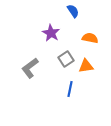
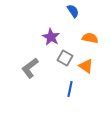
purple star: moved 4 px down
gray square: moved 1 px left, 1 px up; rotated 28 degrees counterclockwise
orange triangle: rotated 42 degrees clockwise
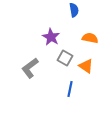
blue semicircle: moved 1 px right, 1 px up; rotated 24 degrees clockwise
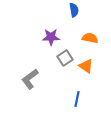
purple star: rotated 30 degrees counterclockwise
gray square: rotated 28 degrees clockwise
gray L-shape: moved 11 px down
blue line: moved 7 px right, 10 px down
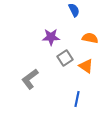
blue semicircle: rotated 16 degrees counterclockwise
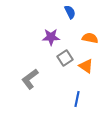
blue semicircle: moved 4 px left, 2 px down
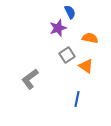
purple star: moved 7 px right, 9 px up; rotated 18 degrees counterclockwise
gray square: moved 2 px right, 3 px up
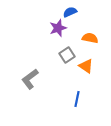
blue semicircle: rotated 88 degrees counterclockwise
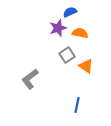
orange semicircle: moved 10 px left, 5 px up
blue line: moved 6 px down
